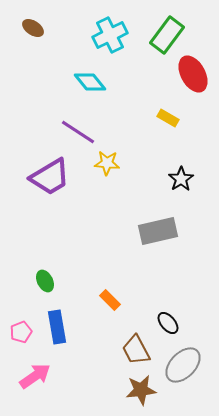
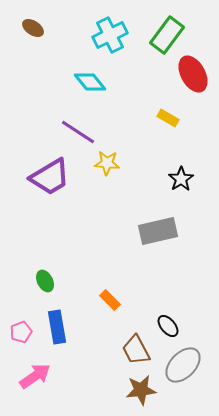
black ellipse: moved 3 px down
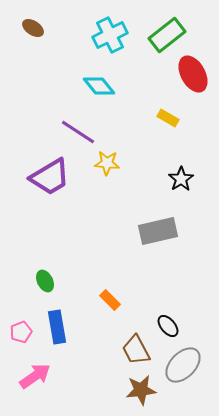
green rectangle: rotated 15 degrees clockwise
cyan diamond: moved 9 px right, 4 px down
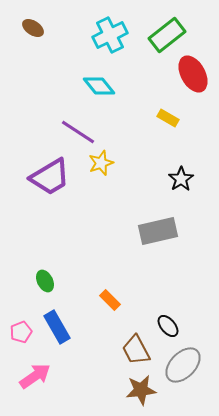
yellow star: moved 6 px left; rotated 25 degrees counterclockwise
blue rectangle: rotated 20 degrees counterclockwise
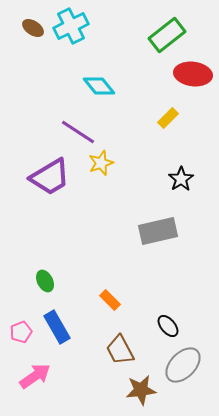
cyan cross: moved 39 px left, 9 px up
red ellipse: rotated 54 degrees counterclockwise
yellow rectangle: rotated 75 degrees counterclockwise
brown trapezoid: moved 16 px left
